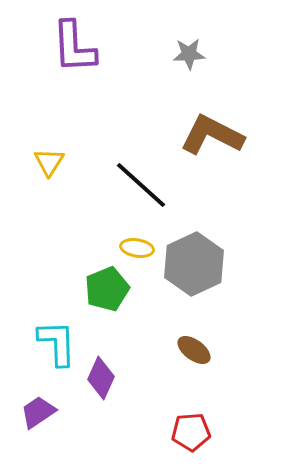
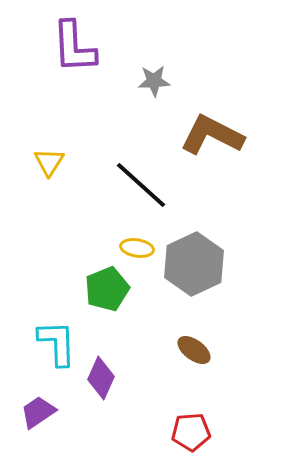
gray star: moved 35 px left, 27 px down
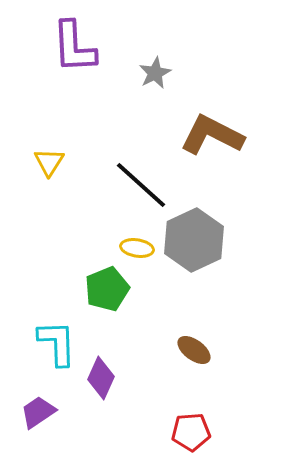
gray star: moved 1 px right, 8 px up; rotated 24 degrees counterclockwise
gray hexagon: moved 24 px up
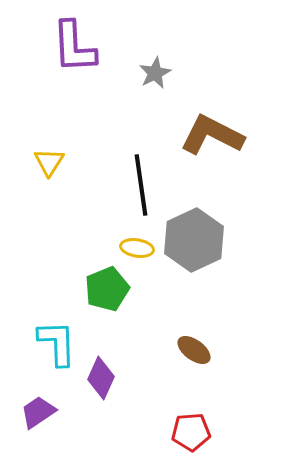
black line: rotated 40 degrees clockwise
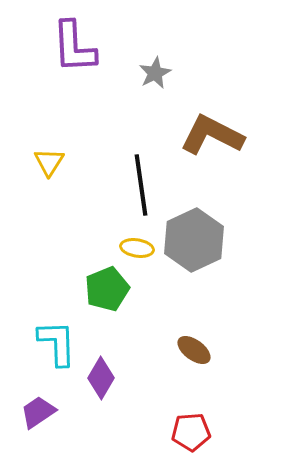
purple diamond: rotated 6 degrees clockwise
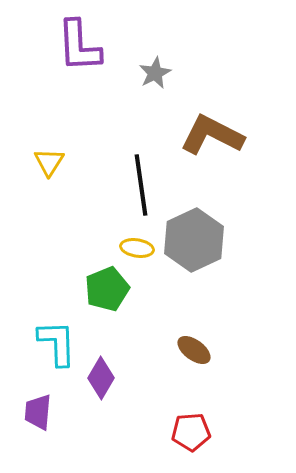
purple L-shape: moved 5 px right, 1 px up
purple trapezoid: rotated 51 degrees counterclockwise
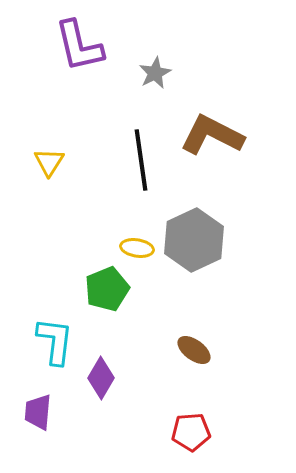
purple L-shape: rotated 10 degrees counterclockwise
black line: moved 25 px up
cyan L-shape: moved 2 px left, 2 px up; rotated 9 degrees clockwise
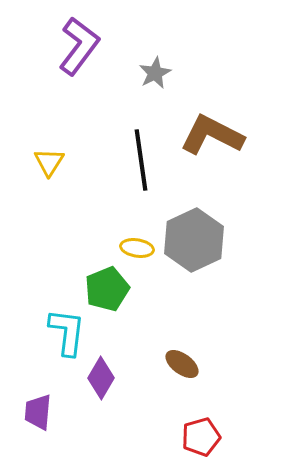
purple L-shape: rotated 130 degrees counterclockwise
cyan L-shape: moved 12 px right, 9 px up
brown ellipse: moved 12 px left, 14 px down
red pentagon: moved 10 px right, 5 px down; rotated 12 degrees counterclockwise
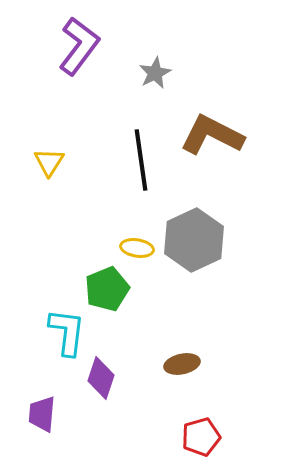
brown ellipse: rotated 48 degrees counterclockwise
purple diamond: rotated 12 degrees counterclockwise
purple trapezoid: moved 4 px right, 2 px down
